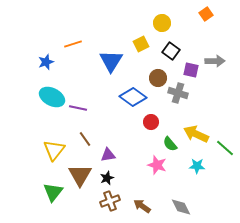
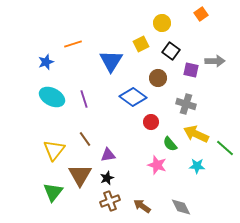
orange square: moved 5 px left
gray cross: moved 8 px right, 11 px down
purple line: moved 6 px right, 9 px up; rotated 60 degrees clockwise
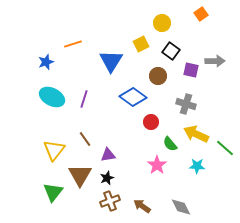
brown circle: moved 2 px up
purple line: rotated 36 degrees clockwise
pink star: rotated 18 degrees clockwise
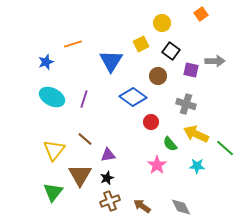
brown line: rotated 14 degrees counterclockwise
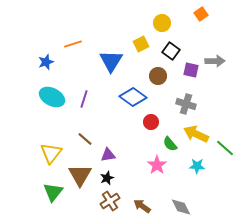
yellow triangle: moved 3 px left, 3 px down
brown cross: rotated 12 degrees counterclockwise
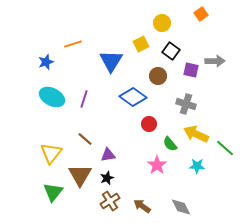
red circle: moved 2 px left, 2 px down
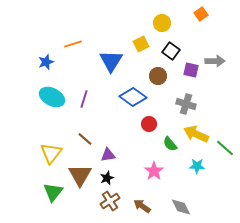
pink star: moved 3 px left, 6 px down
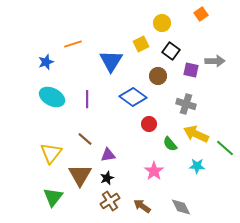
purple line: moved 3 px right; rotated 18 degrees counterclockwise
green triangle: moved 5 px down
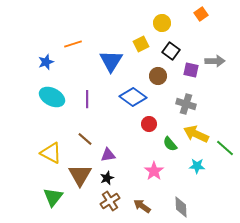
yellow triangle: rotated 40 degrees counterclockwise
gray diamond: rotated 25 degrees clockwise
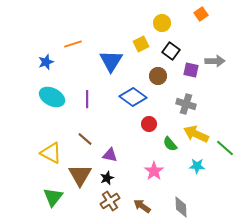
purple triangle: moved 2 px right; rotated 21 degrees clockwise
